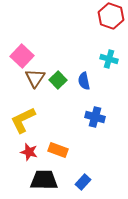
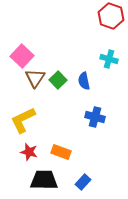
orange rectangle: moved 3 px right, 2 px down
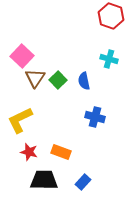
yellow L-shape: moved 3 px left
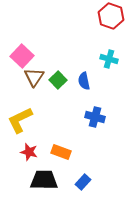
brown triangle: moved 1 px left, 1 px up
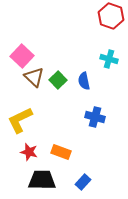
brown triangle: rotated 20 degrees counterclockwise
black trapezoid: moved 2 px left
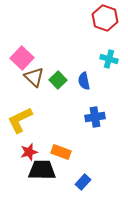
red hexagon: moved 6 px left, 2 px down
pink square: moved 2 px down
blue cross: rotated 24 degrees counterclockwise
red star: rotated 30 degrees counterclockwise
black trapezoid: moved 10 px up
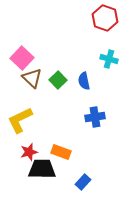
brown triangle: moved 2 px left, 1 px down
black trapezoid: moved 1 px up
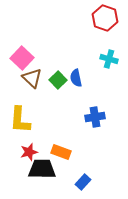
blue semicircle: moved 8 px left, 3 px up
yellow L-shape: rotated 60 degrees counterclockwise
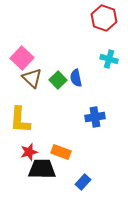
red hexagon: moved 1 px left
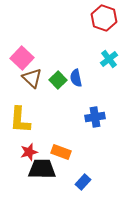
cyan cross: rotated 36 degrees clockwise
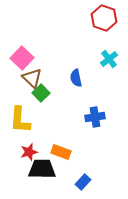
green square: moved 17 px left, 13 px down
